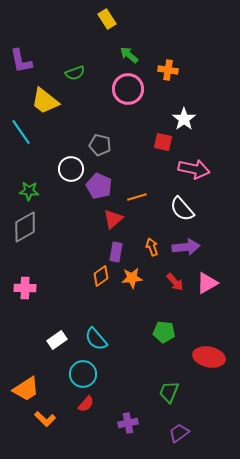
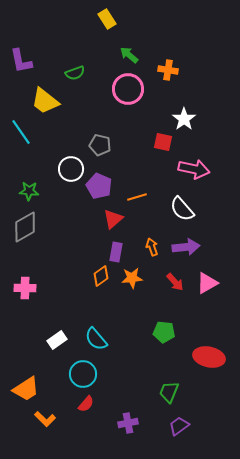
purple trapezoid: moved 7 px up
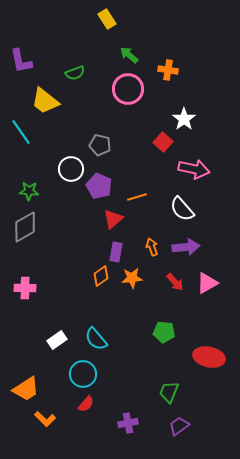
red square: rotated 30 degrees clockwise
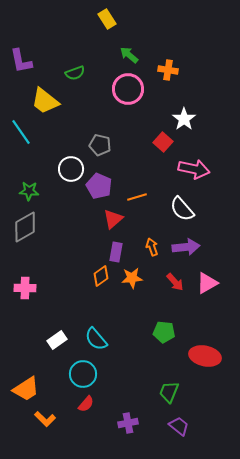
red ellipse: moved 4 px left, 1 px up
purple trapezoid: rotated 75 degrees clockwise
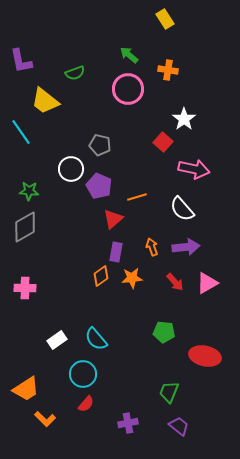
yellow rectangle: moved 58 px right
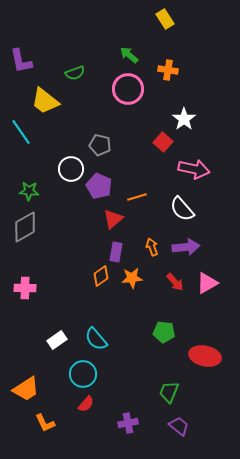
orange L-shape: moved 4 px down; rotated 20 degrees clockwise
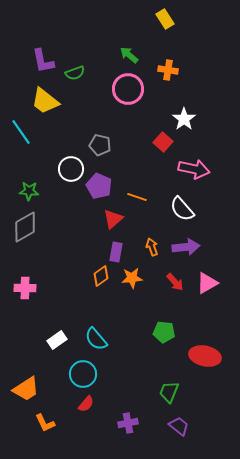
purple L-shape: moved 22 px right
orange line: rotated 36 degrees clockwise
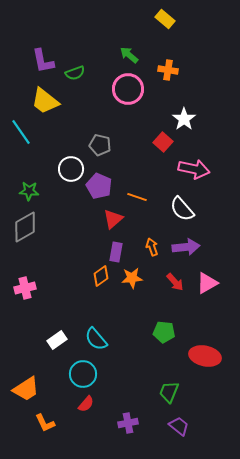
yellow rectangle: rotated 18 degrees counterclockwise
pink cross: rotated 15 degrees counterclockwise
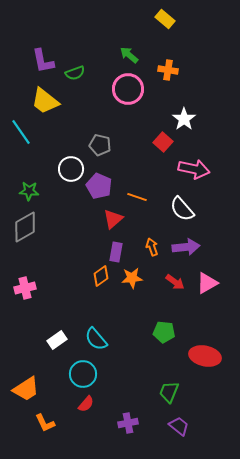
red arrow: rotated 12 degrees counterclockwise
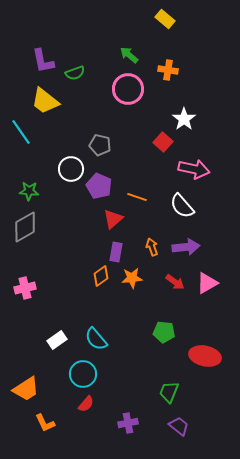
white semicircle: moved 3 px up
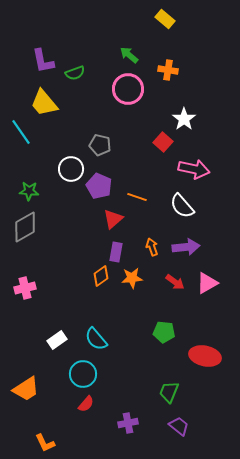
yellow trapezoid: moved 1 px left, 2 px down; rotated 12 degrees clockwise
orange L-shape: moved 20 px down
